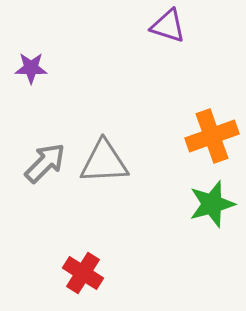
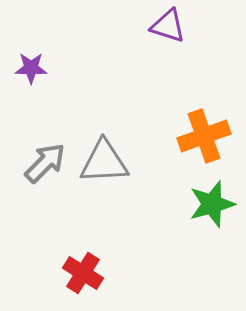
orange cross: moved 8 px left
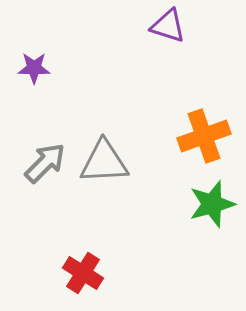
purple star: moved 3 px right
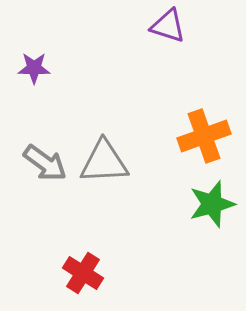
gray arrow: rotated 81 degrees clockwise
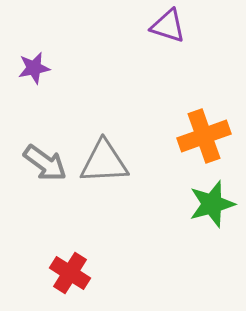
purple star: rotated 12 degrees counterclockwise
red cross: moved 13 px left
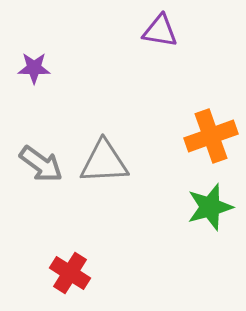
purple triangle: moved 8 px left, 5 px down; rotated 9 degrees counterclockwise
purple star: rotated 12 degrees clockwise
orange cross: moved 7 px right
gray arrow: moved 4 px left, 1 px down
green star: moved 2 px left, 3 px down
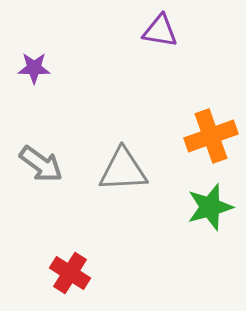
gray triangle: moved 19 px right, 8 px down
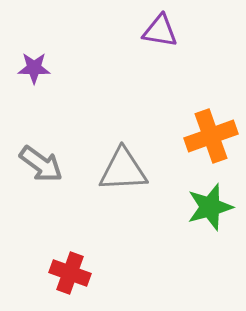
red cross: rotated 12 degrees counterclockwise
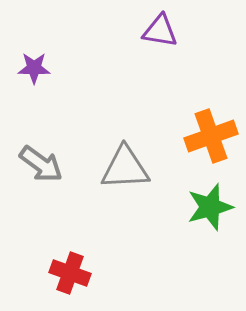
gray triangle: moved 2 px right, 2 px up
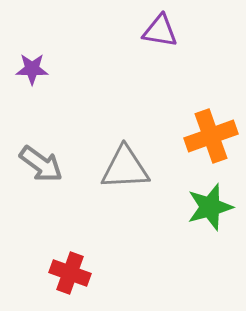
purple star: moved 2 px left, 1 px down
